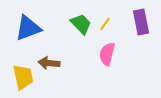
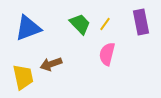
green trapezoid: moved 1 px left
brown arrow: moved 2 px right, 1 px down; rotated 25 degrees counterclockwise
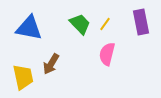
blue triangle: moved 1 px right; rotated 32 degrees clockwise
brown arrow: rotated 40 degrees counterclockwise
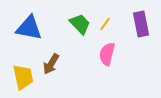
purple rectangle: moved 2 px down
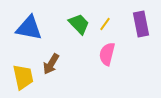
green trapezoid: moved 1 px left
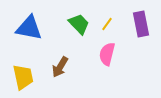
yellow line: moved 2 px right
brown arrow: moved 9 px right, 3 px down
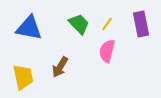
pink semicircle: moved 3 px up
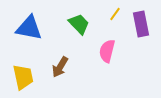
yellow line: moved 8 px right, 10 px up
